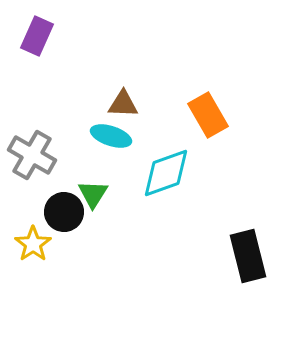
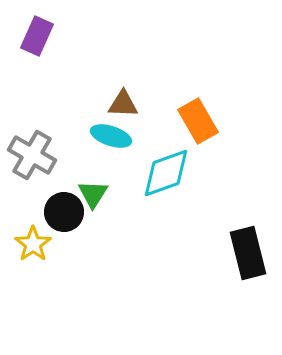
orange rectangle: moved 10 px left, 6 px down
black rectangle: moved 3 px up
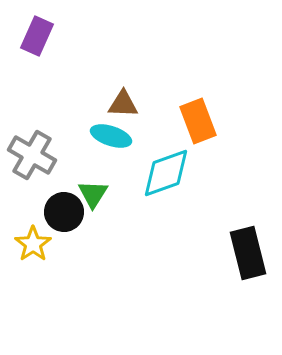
orange rectangle: rotated 9 degrees clockwise
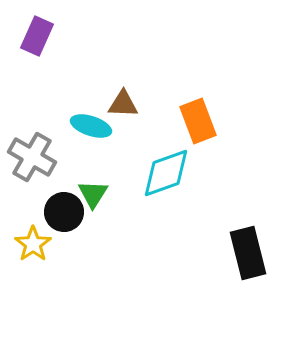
cyan ellipse: moved 20 px left, 10 px up
gray cross: moved 2 px down
